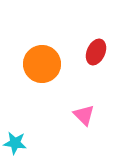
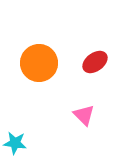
red ellipse: moved 1 px left, 10 px down; rotated 30 degrees clockwise
orange circle: moved 3 px left, 1 px up
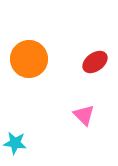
orange circle: moved 10 px left, 4 px up
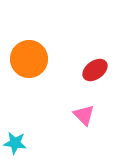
red ellipse: moved 8 px down
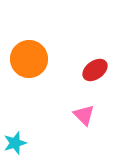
cyan star: rotated 25 degrees counterclockwise
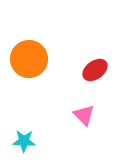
cyan star: moved 9 px right, 2 px up; rotated 20 degrees clockwise
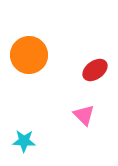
orange circle: moved 4 px up
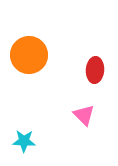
red ellipse: rotated 50 degrees counterclockwise
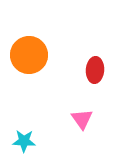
pink triangle: moved 2 px left, 4 px down; rotated 10 degrees clockwise
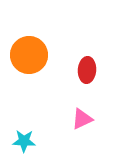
red ellipse: moved 8 px left
pink triangle: rotated 40 degrees clockwise
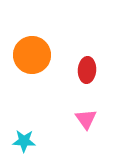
orange circle: moved 3 px right
pink triangle: moved 4 px right; rotated 40 degrees counterclockwise
